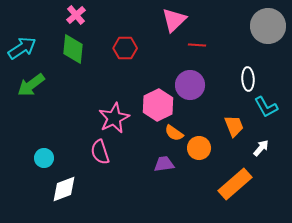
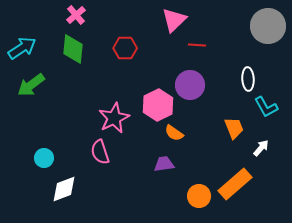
orange trapezoid: moved 2 px down
orange circle: moved 48 px down
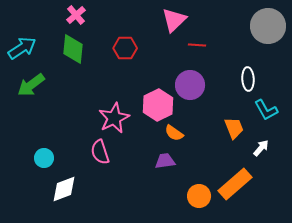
cyan L-shape: moved 3 px down
purple trapezoid: moved 1 px right, 3 px up
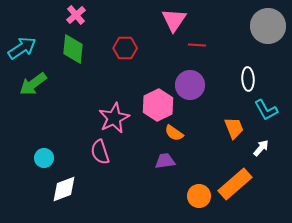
pink triangle: rotated 12 degrees counterclockwise
green arrow: moved 2 px right, 1 px up
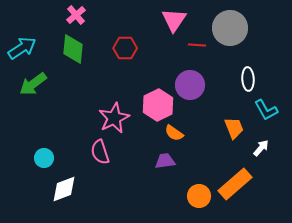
gray circle: moved 38 px left, 2 px down
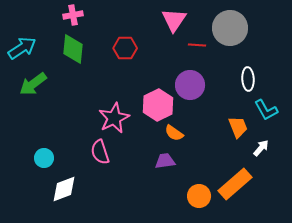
pink cross: moved 3 px left; rotated 30 degrees clockwise
orange trapezoid: moved 4 px right, 1 px up
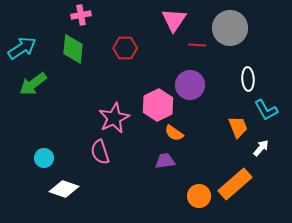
pink cross: moved 8 px right
white diamond: rotated 40 degrees clockwise
